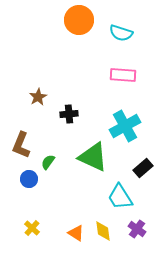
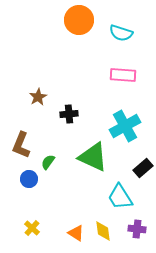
purple cross: rotated 30 degrees counterclockwise
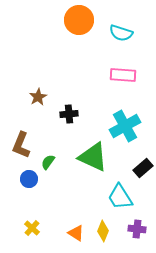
yellow diamond: rotated 30 degrees clockwise
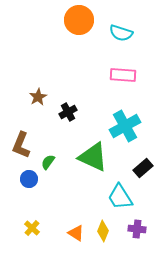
black cross: moved 1 px left, 2 px up; rotated 24 degrees counterclockwise
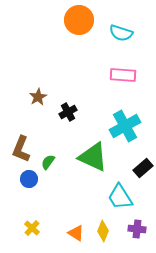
brown L-shape: moved 4 px down
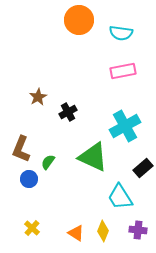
cyan semicircle: rotated 10 degrees counterclockwise
pink rectangle: moved 4 px up; rotated 15 degrees counterclockwise
purple cross: moved 1 px right, 1 px down
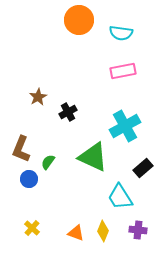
orange triangle: rotated 12 degrees counterclockwise
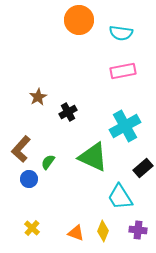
brown L-shape: rotated 20 degrees clockwise
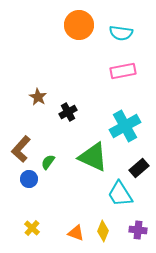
orange circle: moved 5 px down
brown star: rotated 12 degrees counterclockwise
black rectangle: moved 4 px left
cyan trapezoid: moved 3 px up
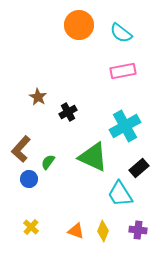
cyan semicircle: rotated 30 degrees clockwise
yellow cross: moved 1 px left, 1 px up
orange triangle: moved 2 px up
